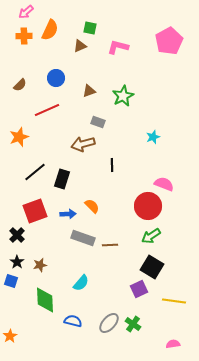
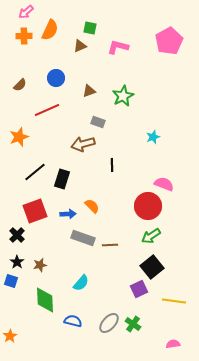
black square at (152, 267): rotated 20 degrees clockwise
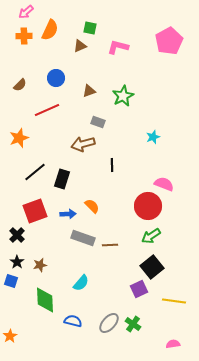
orange star at (19, 137): moved 1 px down
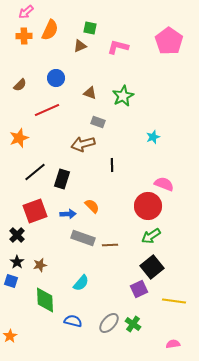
pink pentagon at (169, 41): rotated 8 degrees counterclockwise
brown triangle at (89, 91): moved 1 px right, 2 px down; rotated 40 degrees clockwise
